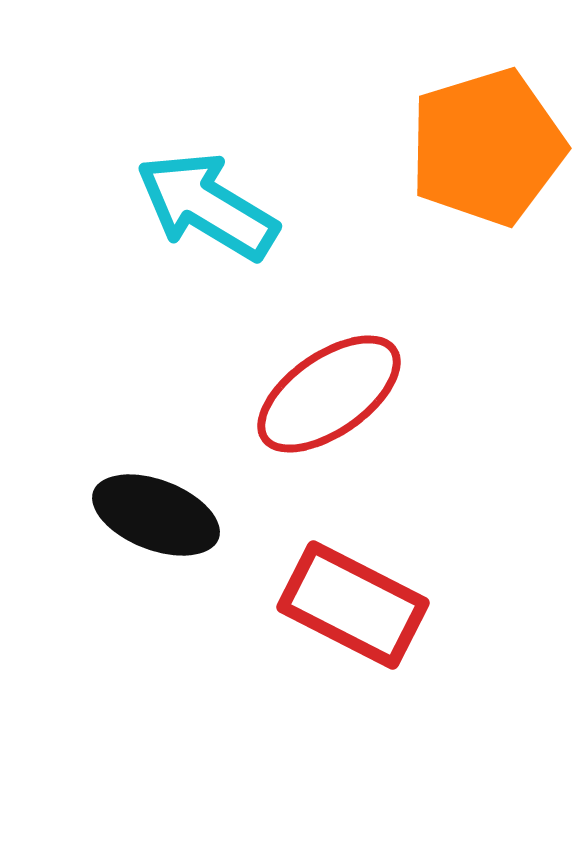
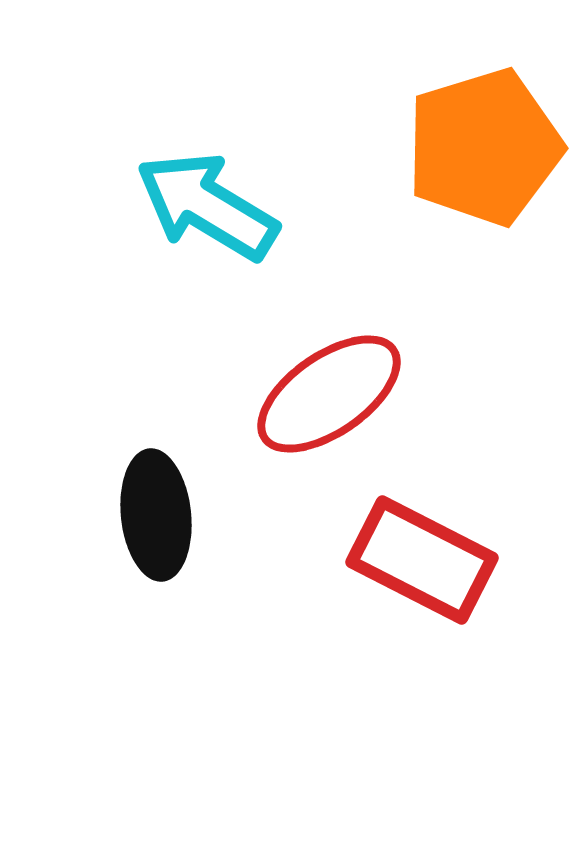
orange pentagon: moved 3 px left
black ellipse: rotated 63 degrees clockwise
red rectangle: moved 69 px right, 45 px up
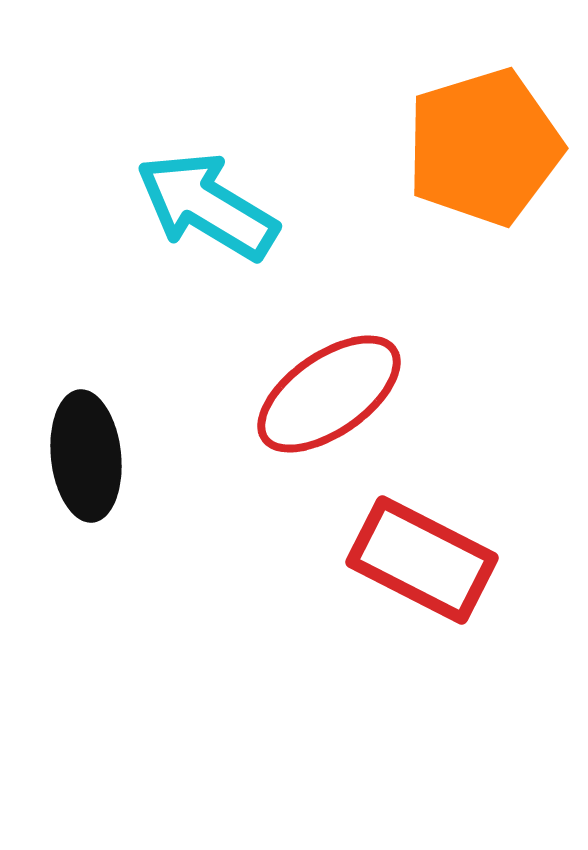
black ellipse: moved 70 px left, 59 px up
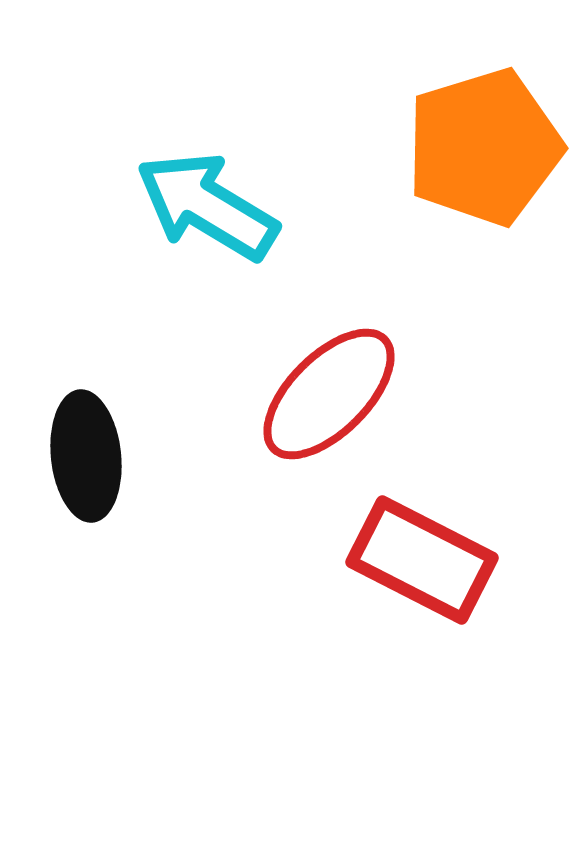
red ellipse: rotated 10 degrees counterclockwise
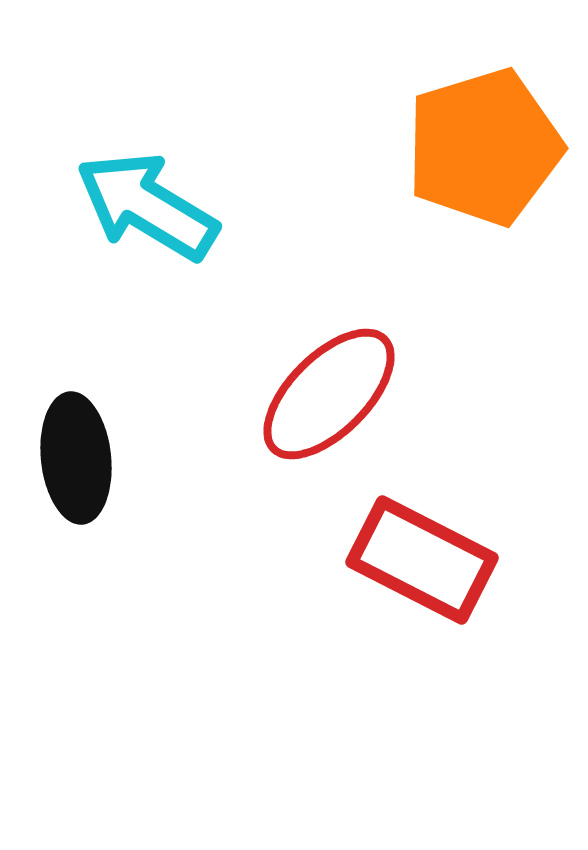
cyan arrow: moved 60 px left
black ellipse: moved 10 px left, 2 px down
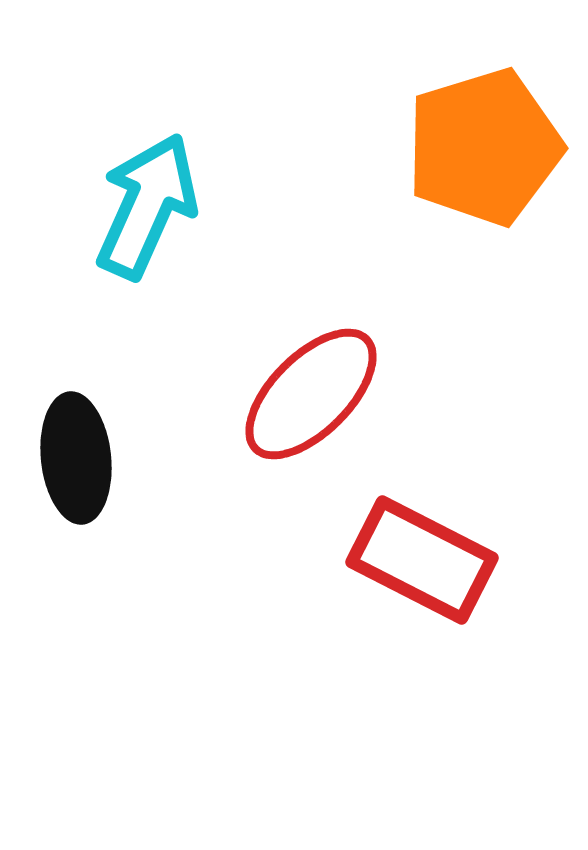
cyan arrow: rotated 83 degrees clockwise
red ellipse: moved 18 px left
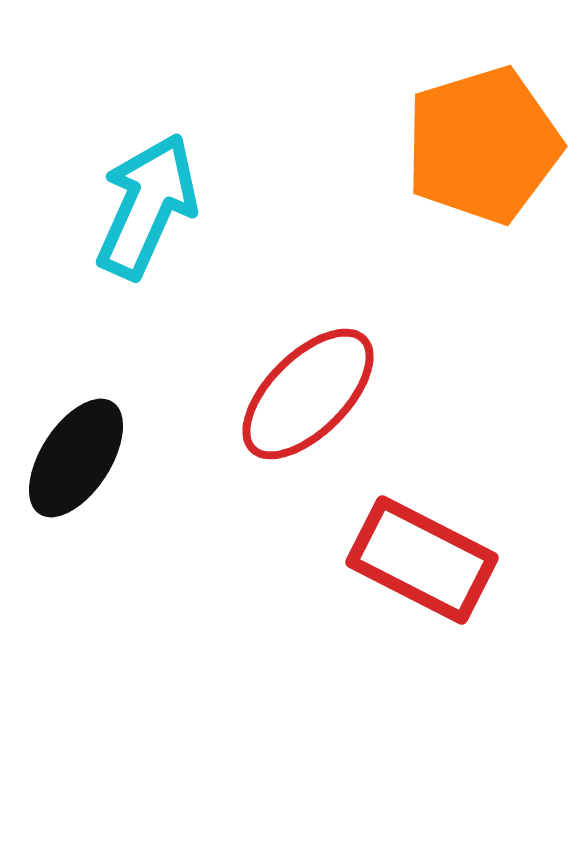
orange pentagon: moved 1 px left, 2 px up
red ellipse: moved 3 px left
black ellipse: rotated 39 degrees clockwise
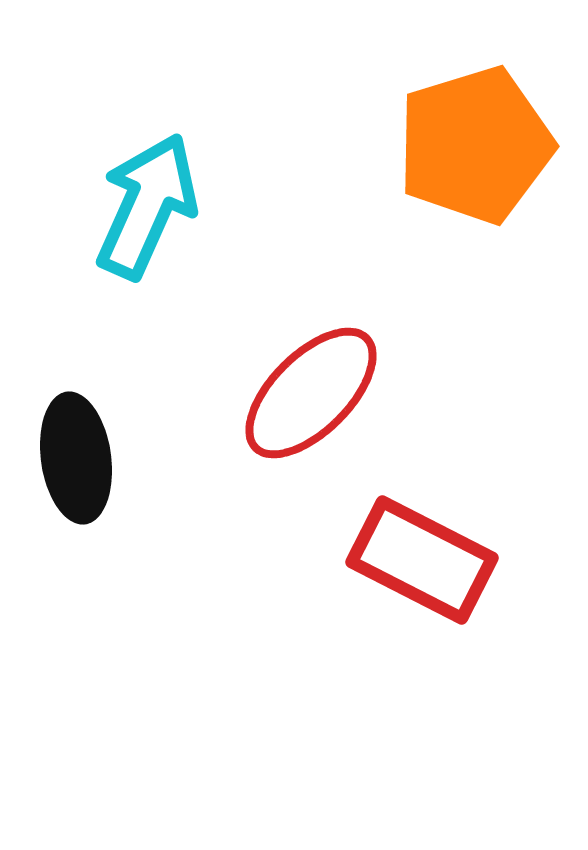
orange pentagon: moved 8 px left
red ellipse: moved 3 px right, 1 px up
black ellipse: rotated 41 degrees counterclockwise
